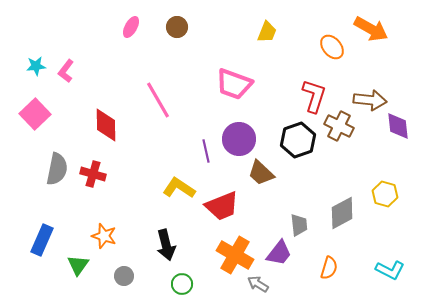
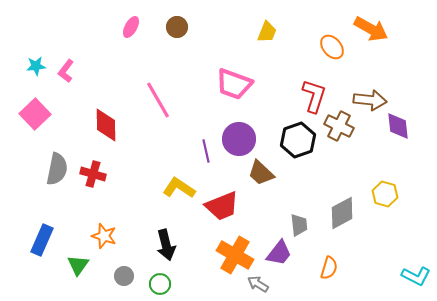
cyan L-shape: moved 26 px right, 6 px down
green circle: moved 22 px left
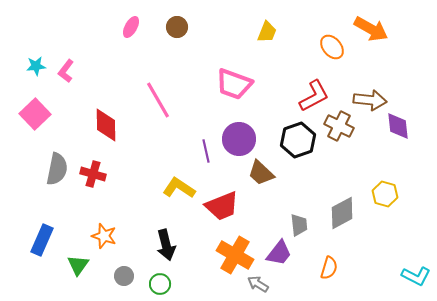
red L-shape: rotated 44 degrees clockwise
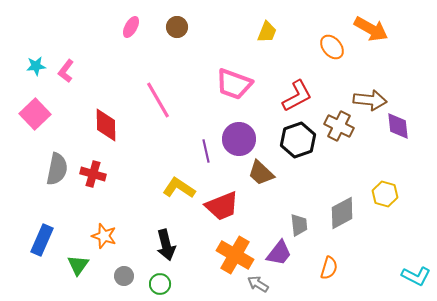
red L-shape: moved 17 px left
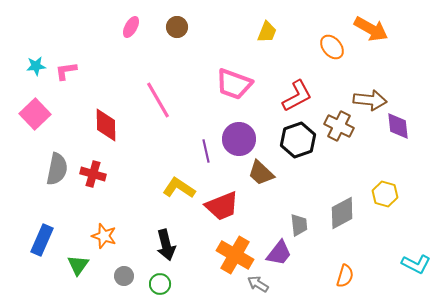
pink L-shape: rotated 45 degrees clockwise
orange semicircle: moved 16 px right, 8 px down
cyan L-shape: moved 12 px up
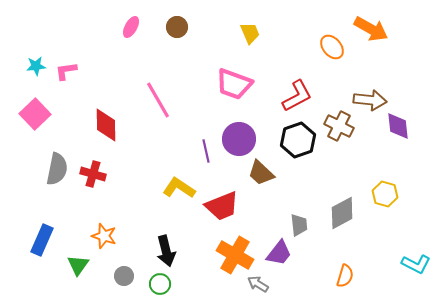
yellow trapezoid: moved 17 px left, 1 px down; rotated 45 degrees counterclockwise
black arrow: moved 6 px down
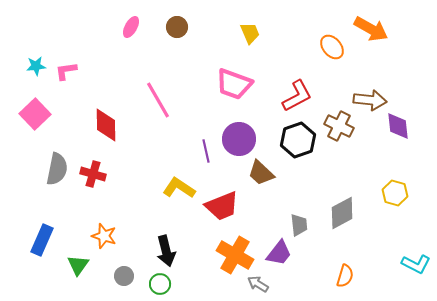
yellow hexagon: moved 10 px right, 1 px up
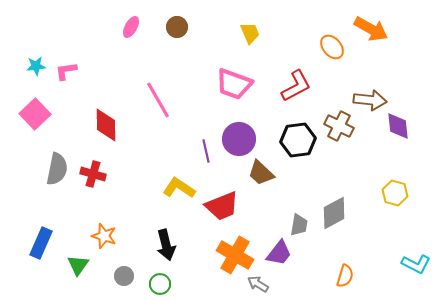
red L-shape: moved 1 px left, 10 px up
black hexagon: rotated 12 degrees clockwise
gray diamond: moved 8 px left
gray trapezoid: rotated 15 degrees clockwise
blue rectangle: moved 1 px left, 3 px down
black arrow: moved 6 px up
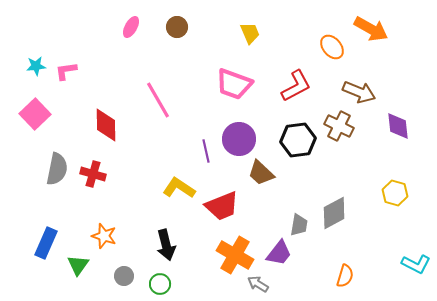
brown arrow: moved 11 px left, 8 px up; rotated 16 degrees clockwise
blue rectangle: moved 5 px right
